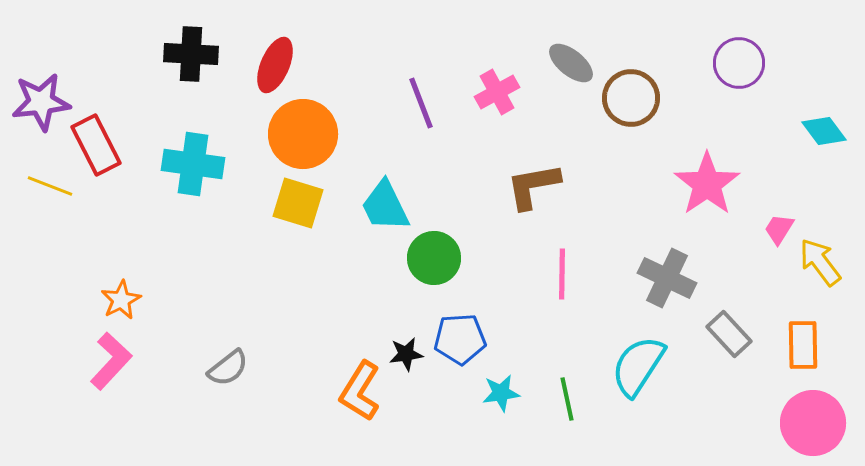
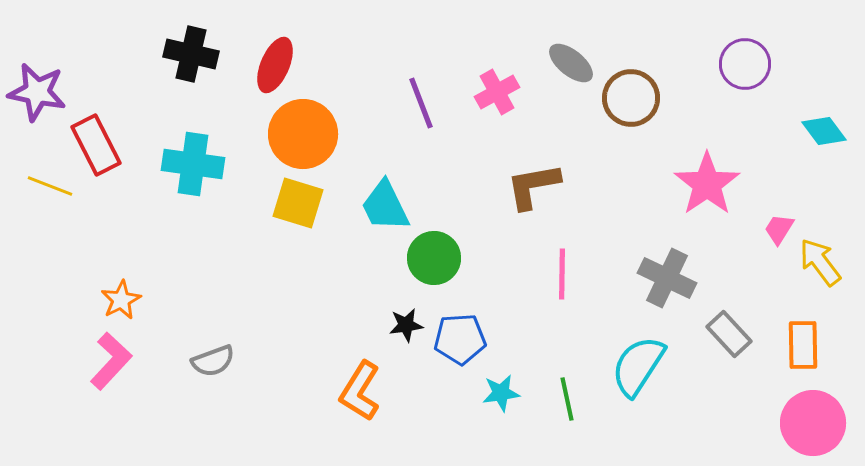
black cross: rotated 10 degrees clockwise
purple circle: moved 6 px right, 1 px down
purple star: moved 4 px left, 10 px up; rotated 18 degrees clockwise
black star: moved 29 px up
gray semicircle: moved 15 px left, 7 px up; rotated 18 degrees clockwise
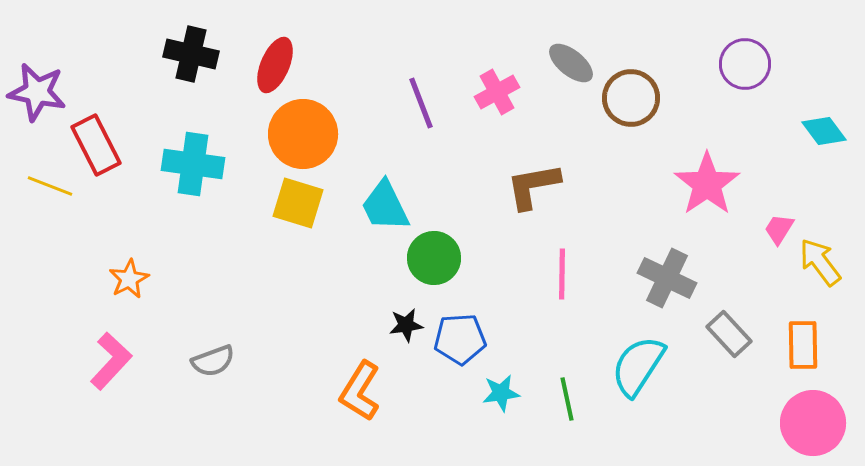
orange star: moved 8 px right, 21 px up
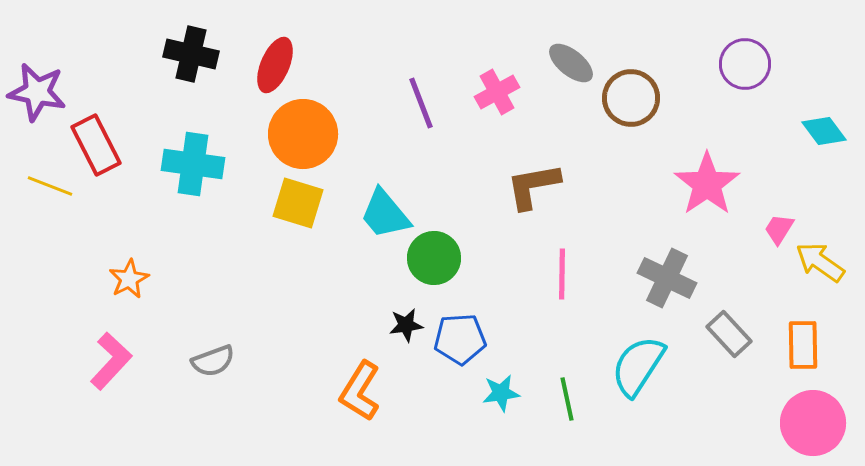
cyan trapezoid: moved 8 px down; rotated 14 degrees counterclockwise
yellow arrow: rotated 18 degrees counterclockwise
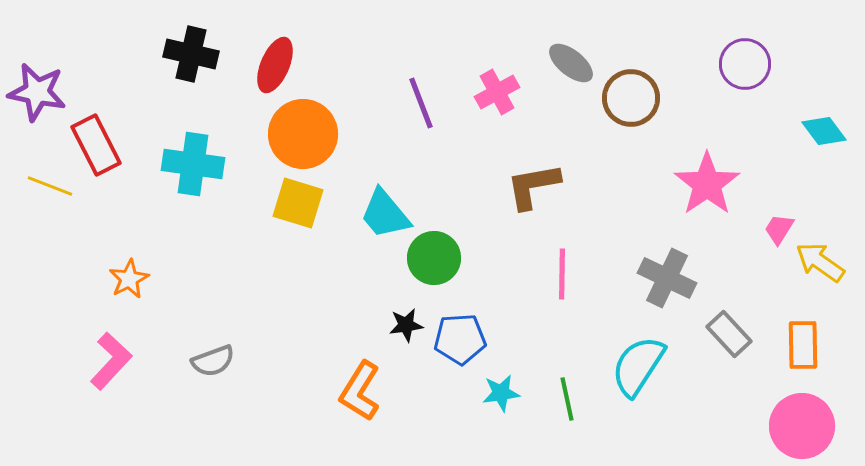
pink circle: moved 11 px left, 3 px down
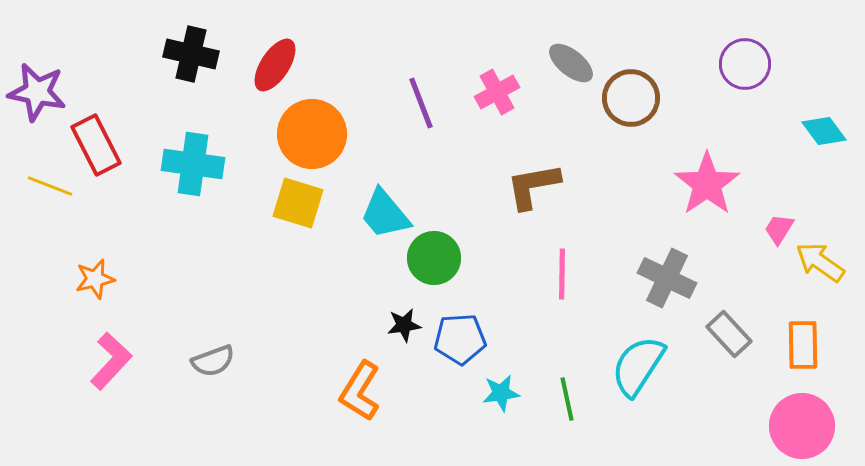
red ellipse: rotated 10 degrees clockwise
orange circle: moved 9 px right
orange star: moved 34 px left; rotated 15 degrees clockwise
black star: moved 2 px left
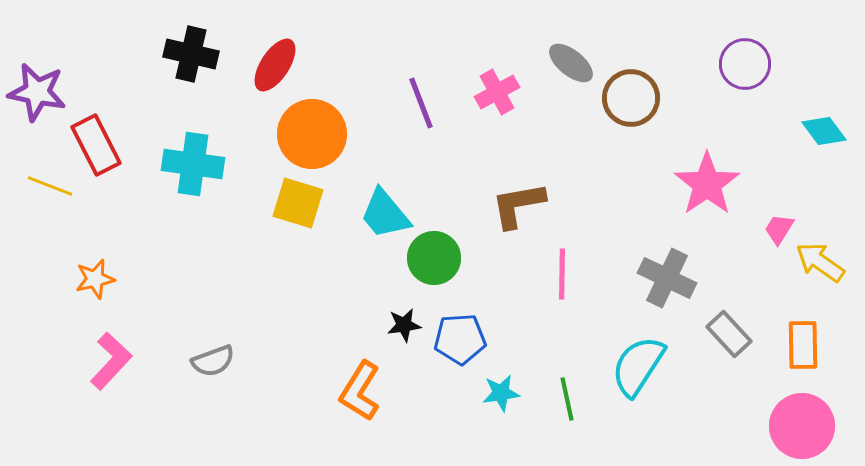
brown L-shape: moved 15 px left, 19 px down
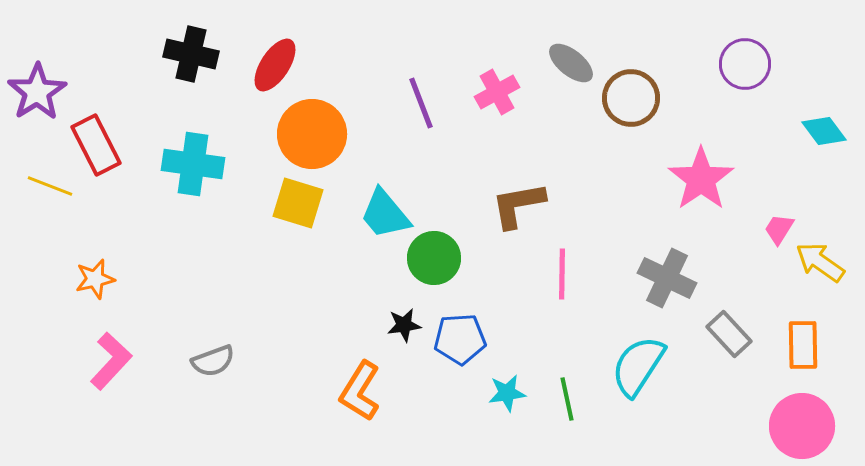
purple star: rotated 28 degrees clockwise
pink star: moved 6 px left, 5 px up
cyan star: moved 6 px right
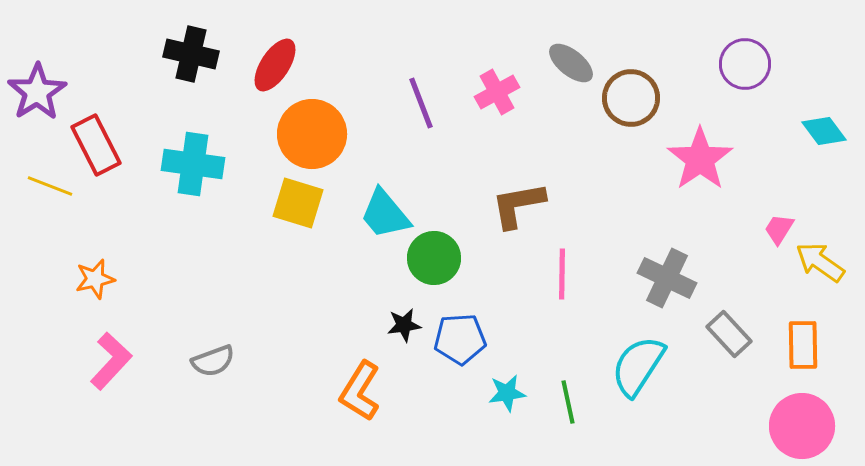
pink star: moved 1 px left, 20 px up
green line: moved 1 px right, 3 px down
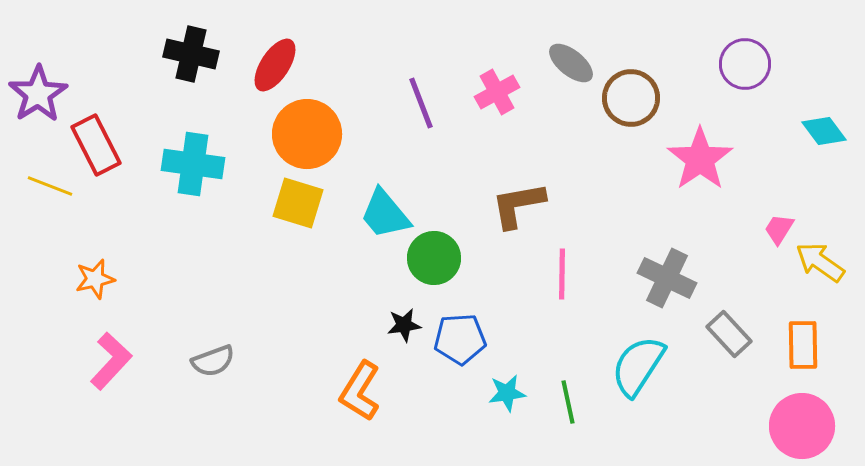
purple star: moved 1 px right, 2 px down
orange circle: moved 5 px left
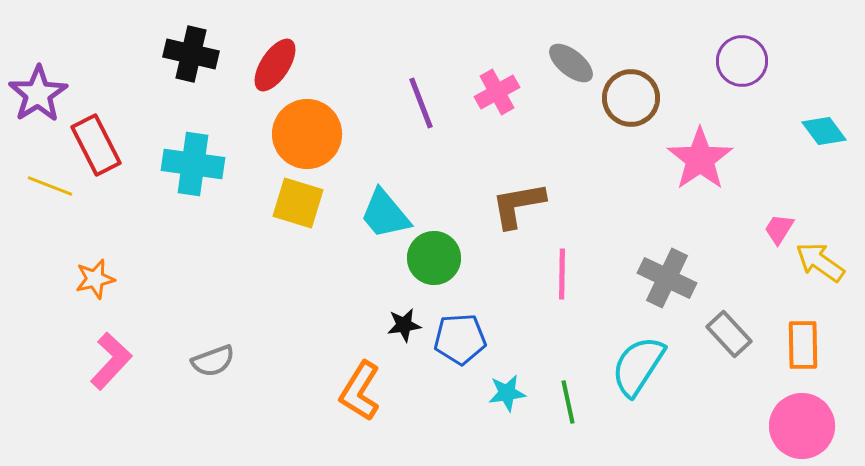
purple circle: moved 3 px left, 3 px up
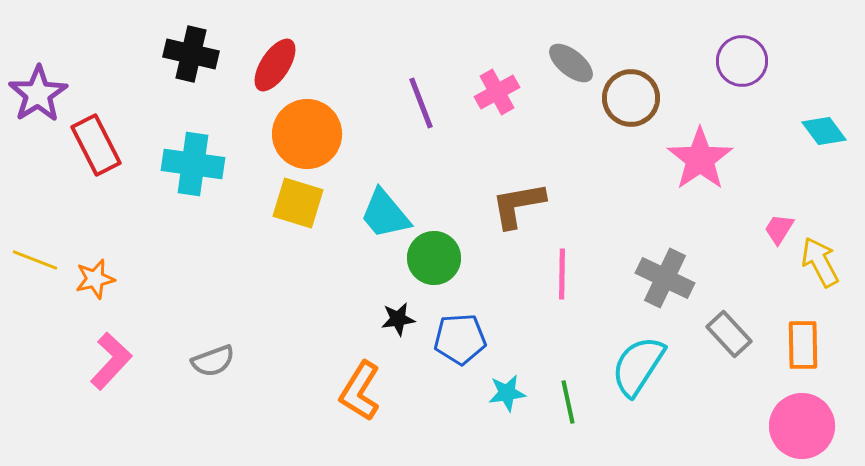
yellow line: moved 15 px left, 74 px down
yellow arrow: rotated 27 degrees clockwise
gray cross: moved 2 px left
black star: moved 6 px left, 6 px up
